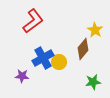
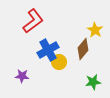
blue cross: moved 5 px right, 8 px up
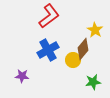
red L-shape: moved 16 px right, 5 px up
yellow circle: moved 14 px right, 2 px up
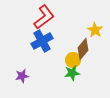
red L-shape: moved 5 px left, 1 px down
blue cross: moved 6 px left, 9 px up
purple star: rotated 16 degrees counterclockwise
green star: moved 21 px left, 9 px up
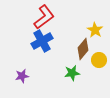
yellow circle: moved 26 px right
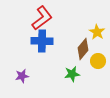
red L-shape: moved 2 px left, 1 px down
yellow star: moved 2 px right, 2 px down
blue cross: rotated 30 degrees clockwise
yellow circle: moved 1 px left, 1 px down
green star: moved 1 px down
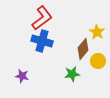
blue cross: rotated 15 degrees clockwise
purple star: rotated 24 degrees clockwise
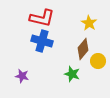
red L-shape: rotated 50 degrees clockwise
yellow star: moved 8 px left, 9 px up
green star: rotated 28 degrees clockwise
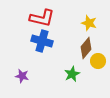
yellow star: rotated 14 degrees counterclockwise
brown diamond: moved 3 px right, 1 px up
green star: rotated 28 degrees clockwise
